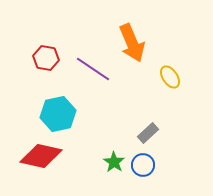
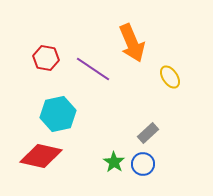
blue circle: moved 1 px up
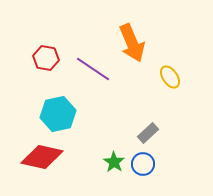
red diamond: moved 1 px right, 1 px down
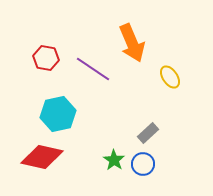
green star: moved 2 px up
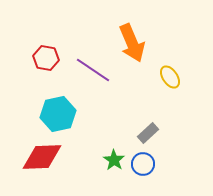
purple line: moved 1 px down
red diamond: rotated 15 degrees counterclockwise
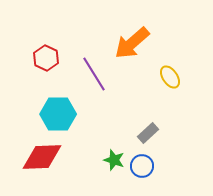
orange arrow: rotated 72 degrees clockwise
red hexagon: rotated 15 degrees clockwise
purple line: moved 1 px right, 4 px down; rotated 24 degrees clockwise
cyan hexagon: rotated 12 degrees clockwise
green star: rotated 15 degrees counterclockwise
blue circle: moved 1 px left, 2 px down
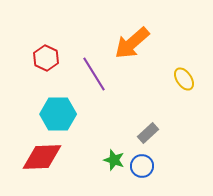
yellow ellipse: moved 14 px right, 2 px down
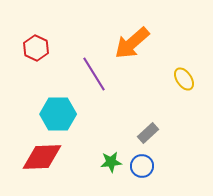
red hexagon: moved 10 px left, 10 px up
green star: moved 3 px left, 2 px down; rotated 25 degrees counterclockwise
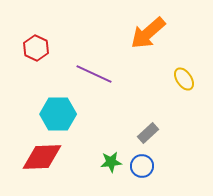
orange arrow: moved 16 px right, 10 px up
purple line: rotated 33 degrees counterclockwise
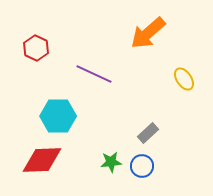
cyan hexagon: moved 2 px down
red diamond: moved 3 px down
